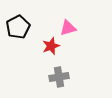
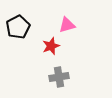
pink triangle: moved 1 px left, 3 px up
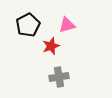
black pentagon: moved 10 px right, 2 px up
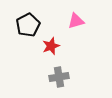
pink triangle: moved 9 px right, 4 px up
